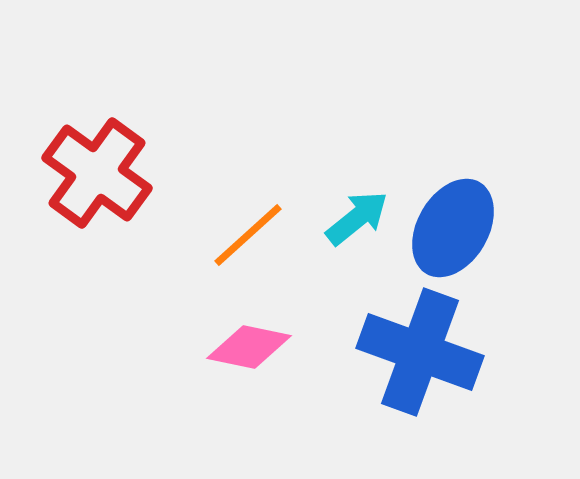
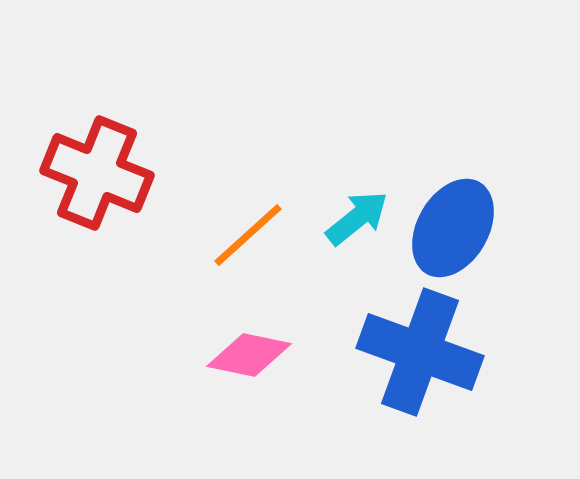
red cross: rotated 14 degrees counterclockwise
pink diamond: moved 8 px down
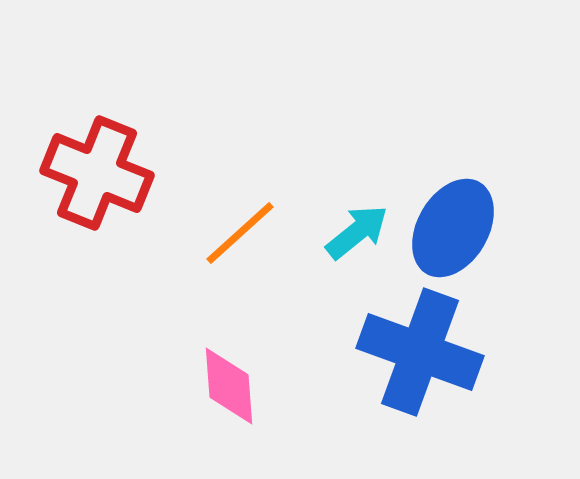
cyan arrow: moved 14 px down
orange line: moved 8 px left, 2 px up
pink diamond: moved 20 px left, 31 px down; rotated 74 degrees clockwise
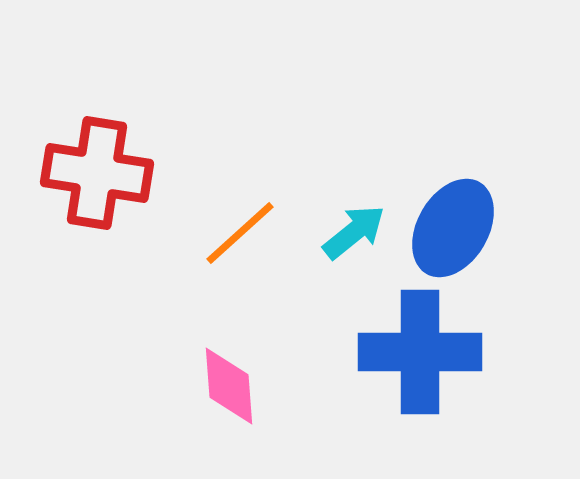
red cross: rotated 13 degrees counterclockwise
cyan arrow: moved 3 px left
blue cross: rotated 20 degrees counterclockwise
